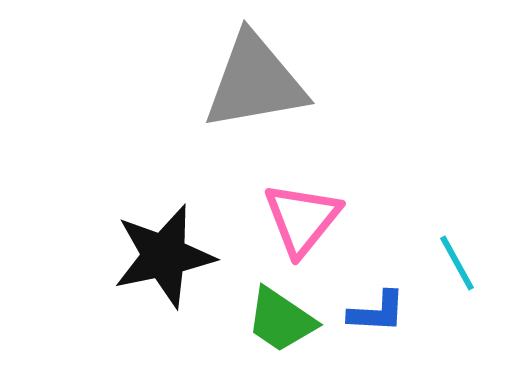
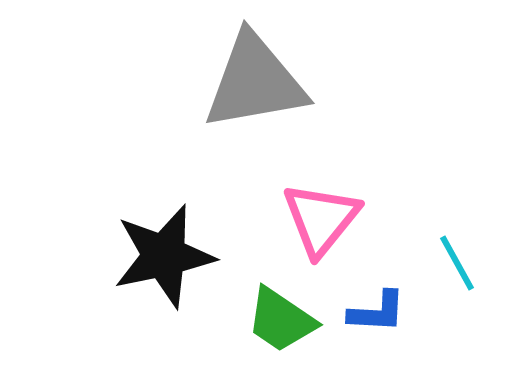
pink triangle: moved 19 px right
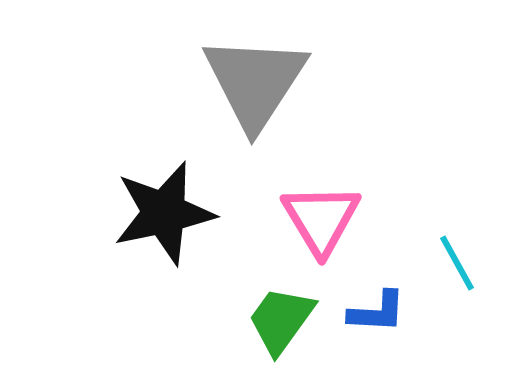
gray triangle: rotated 47 degrees counterclockwise
pink triangle: rotated 10 degrees counterclockwise
black star: moved 43 px up
green trapezoid: rotated 92 degrees clockwise
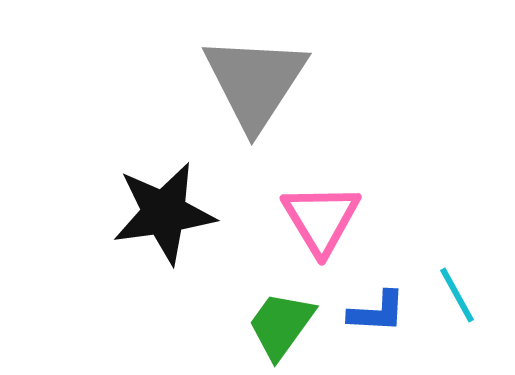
black star: rotated 4 degrees clockwise
cyan line: moved 32 px down
green trapezoid: moved 5 px down
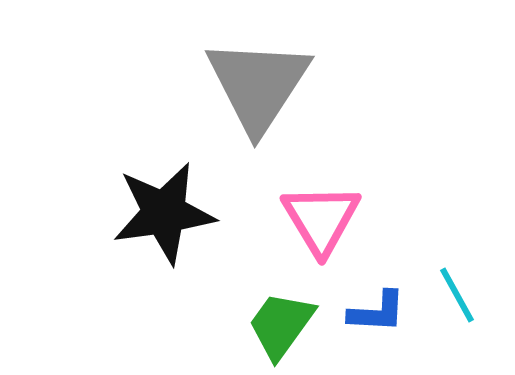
gray triangle: moved 3 px right, 3 px down
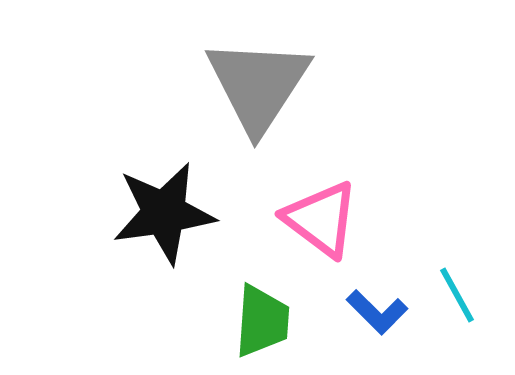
pink triangle: rotated 22 degrees counterclockwise
blue L-shape: rotated 42 degrees clockwise
green trapezoid: moved 19 px left, 4 px up; rotated 148 degrees clockwise
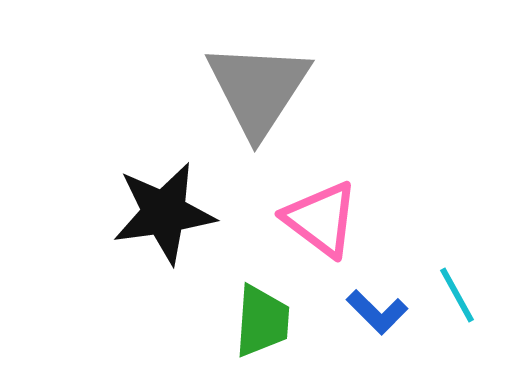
gray triangle: moved 4 px down
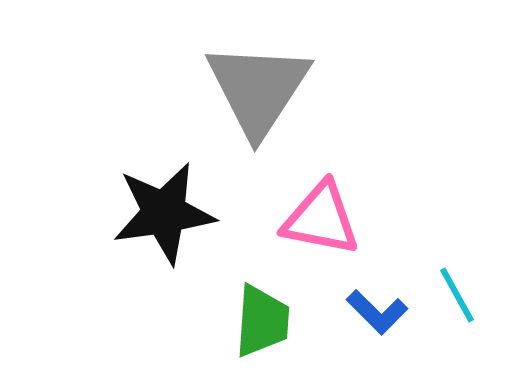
pink triangle: rotated 26 degrees counterclockwise
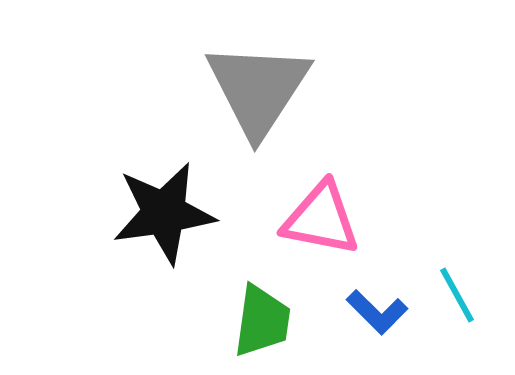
green trapezoid: rotated 4 degrees clockwise
